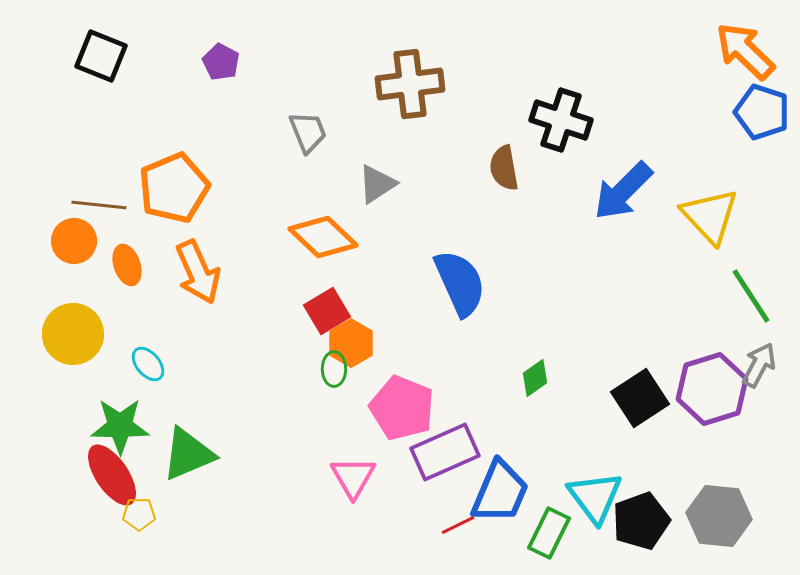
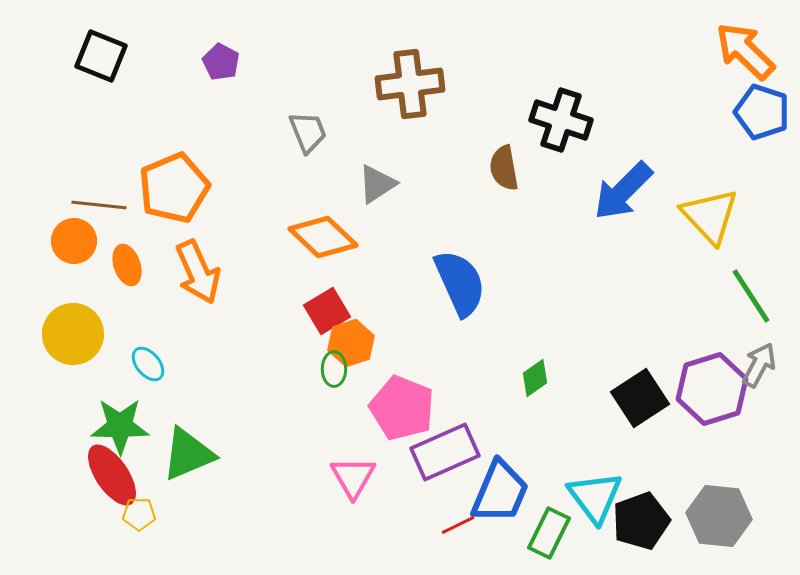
orange hexagon at (351, 343): rotated 12 degrees clockwise
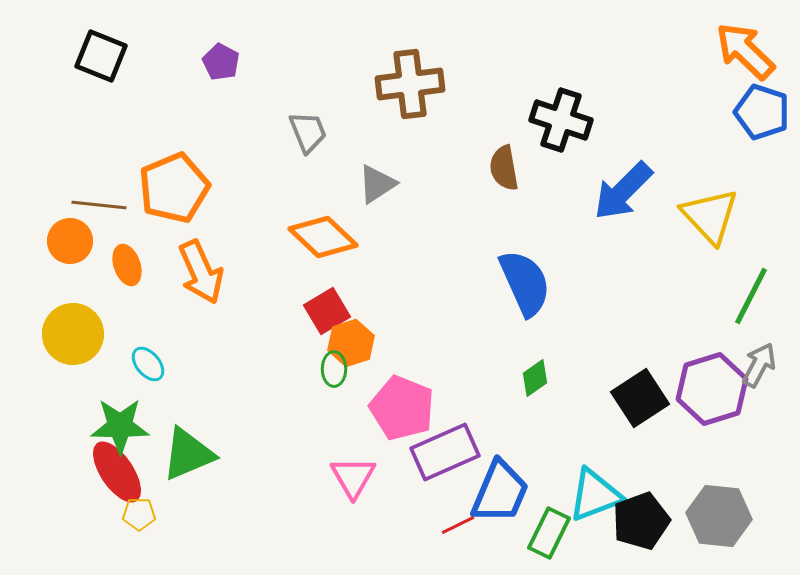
orange circle at (74, 241): moved 4 px left
orange arrow at (198, 272): moved 3 px right
blue semicircle at (460, 283): moved 65 px right
green line at (751, 296): rotated 60 degrees clockwise
red ellipse at (112, 475): moved 5 px right, 3 px up
cyan triangle at (595, 497): moved 2 px up; rotated 46 degrees clockwise
